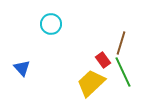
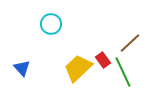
brown line: moved 9 px right; rotated 30 degrees clockwise
yellow trapezoid: moved 13 px left, 15 px up
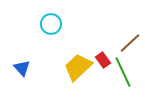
yellow trapezoid: moved 1 px up
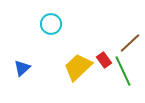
red rectangle: moved 1 px right
blue triangle: rotated 30 degrees clockwise
green line: moved 1 px up
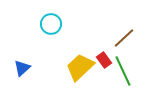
brown line: moved 6 px left, 5 px up
yellow trapezoid: moved 2 px right
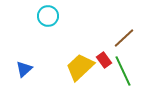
cyan circle: moved 3 px left, 8 px up
blue triangle: moved 2 px right, 1 px down
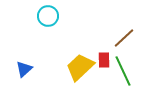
red rectangle: rotated 35 degrees clockwise
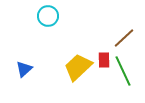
yellow trapezoid: moved 2 px left
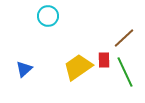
yellow trapezoid: rotated 8 degrees clockwise
green line: moved 2 px right, 1 px down
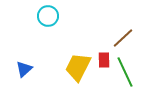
brown line: moved 1 px left
yellow trapezoid: rotated 28 degrees counterclockwise
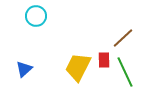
cyan circle: moved 12 px left
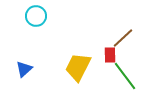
red rectangle: moved 6 px right, 5 px up
green line: moved 4 px down; rotated 12 degrees counterclockwise
